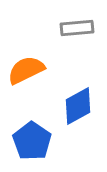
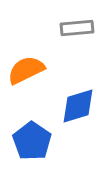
blue diamond: rotated 12 degrees clockwise
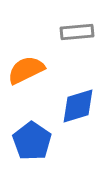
gray rectangle: moved 4 px down
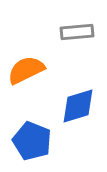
blue pentagon: rotated 12 degrees counterclockwise
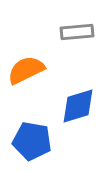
blue pentagon: rotated 12 degrees counterclockwise
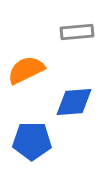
blue diamond: moved 4 px left, 4 px up; rotated 12 degrees clockwise
blue pentagon: rotated 9 degrees counterclockwise
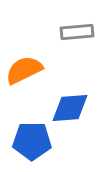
orange semicircle: moved 2 px left
blue diamond: moved 4 px left, 6 px down
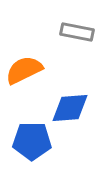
gray rectangle: rotated 16 degrees clockwise
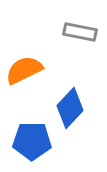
gray rectangle: moved 3 px right
blue diamond: rotated 42 degrees counterclockwise
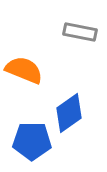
orange semicircle: rotated 48 degrees clockwise
blue diamond: moved 1 px left, 5 px down; rotated 12 degrees clockwise
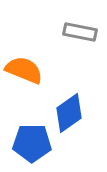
blue pentagon: moved 2 px down
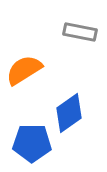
orange semicircle: rotated 54 degrees counterclockwise
